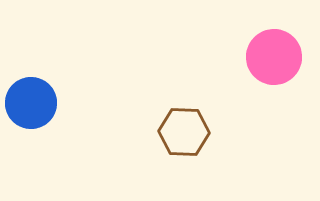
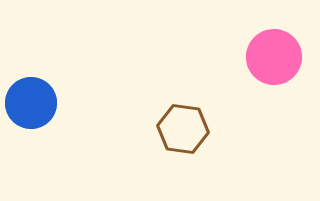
brown hexagon: moved 1 px left, 3 px up; rotated 6 degrees clockwise
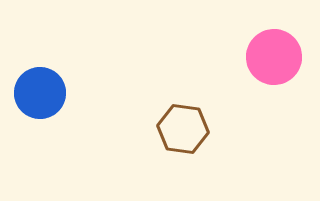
blue circle: moved 9 px right, 10 px up
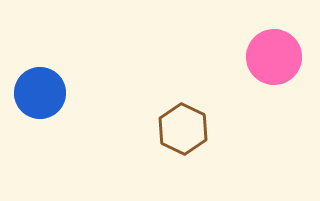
brown hexagon: rotated 18 degrees clockwise
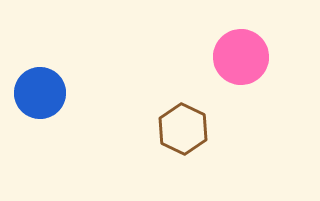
pink circle: moved 33 px left
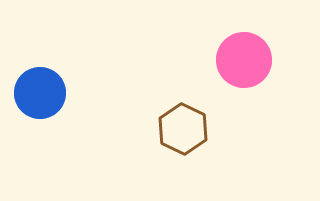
pink circle: moved 3 px right, 3 px down
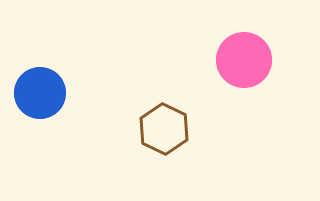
brown hexagon: moved 19 px left
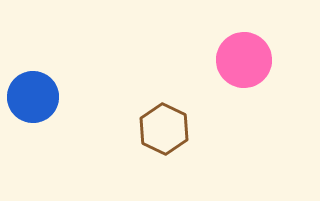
blue circle: moved 7 px left, 4 px down
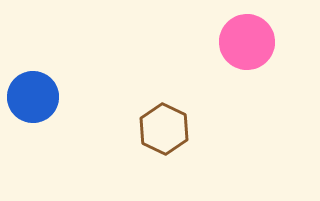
pink circle: moved 3 px right, 18 px up
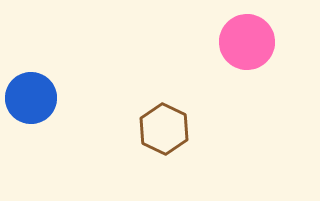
blue circle: moved 2 px left, 1 px down
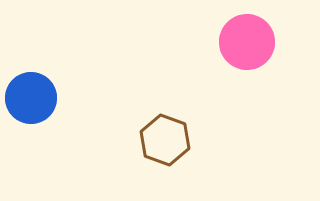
brown hexagon: moved 1 px right, 11 px down; rotated 6 degrees counterclockwise
